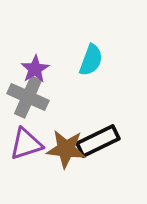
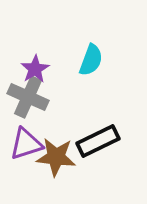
brown star: moved 10 px left, 8 px down
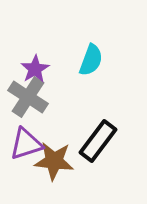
gray cross: rotated 9 degrees clockwise
black rectangle: rotated 27 degrees counterclockwise
brown star: moved 2 px left, 4 px down
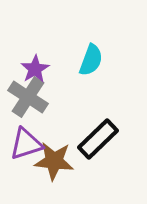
black rectangle: moved 2 px up; rotated 9 degrees clockwise
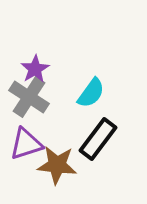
cyan semicircle: moved 33 px down; rotated 16 degrees clockwise
gray cross: moved 1 px right
black rectangle: rotated 9 degrees counterclockwise
brown star: moved 3 px right, 4 px down
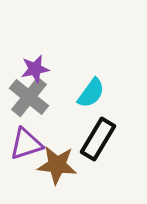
purple star: rotated 20 degrees clockwise
gray cross: rotated 6 degrees clockwise
black rectangle: rotated 6 degrees counterclockwise
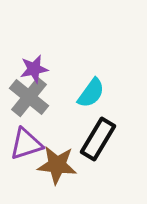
purple star: moved 1 px left
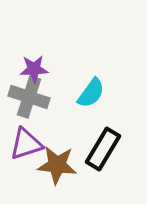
purple star: rotated 8 degrees clockwise
gray cross: rotated 21 degrees counterclockwise
black rectangle: moved 5 px right, 10 px down
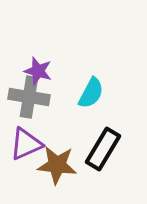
purple star: moved 4 px right, 2 px down; rotated 20 degrees clockwise
cyan semicircle: rotated 8 degrees counterclockwise
gray cross: rotated 9 degrees counterclockwise
purple triangle: rotated 6 degrees counterclockwise
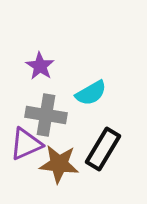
purple star: moved 2 px right, 5 px up; rotated 16 degrees clockwise
cyan semicircle: rotated 32 degrees clockwise
gray cross: moved 17 px right, 18 px down
brown star: moved 2 px right, 1 px up
